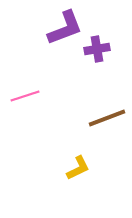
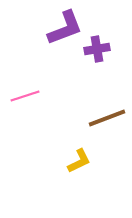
yellow L-shape: moved 1 px right, 7 px up
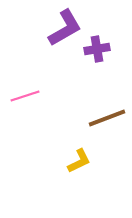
purple L-shape: rotated 9 degrees counterclockwise
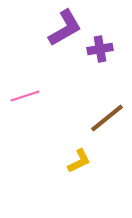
purple cross: moved 3 px right
brown line: rotated 18 degrees counterclockwise
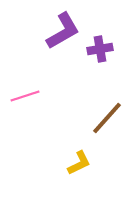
purple L-shape: moved 2 px left, 3 px down
brown line: rotated 9 degrees counterclockwise
yellow L-shape: moved 2 px down
